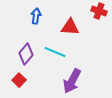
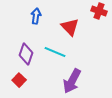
red triangle: rotated 42 degrees clockwise
purple diamond: rotated 20 degrees counterclockwise
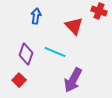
red triangle: moved 4 px right, 1 px up
purple arrow: moved 1 px right, 1 px up
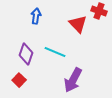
red triangle: moved 4 px right, 2 px up
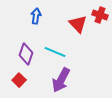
red cross: moved 1 px right, 4 px down
purple arrow: moved 12 px left
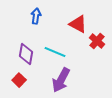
red cross: moved 3 px left, 26 px down; rotated 21 degrees clockwise
red triangle: rotated 18 degrees counterclockwise
purple diamond: rotated 10 degrees counterclockwise
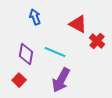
blue arrow: moved 1 px left, 1 px down; rotated 28 degrees counterclockwise
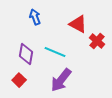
purple arrow: rotated 10 degrees clockwise
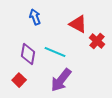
purple diamond: moved 2 px right
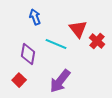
red triangle: moved 5 px down; rotated 24 degrees clockwise
cyan line: moved 1 px right, 8 px up
purple arrow: moved 1 px left, 1 px down
